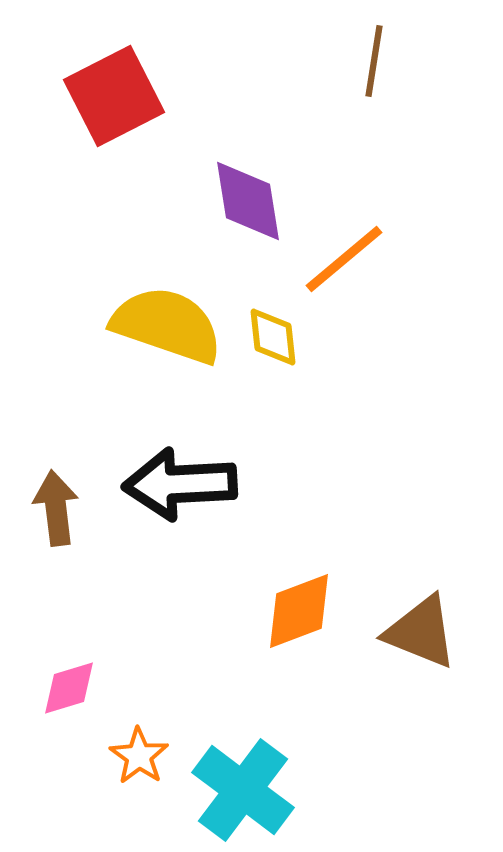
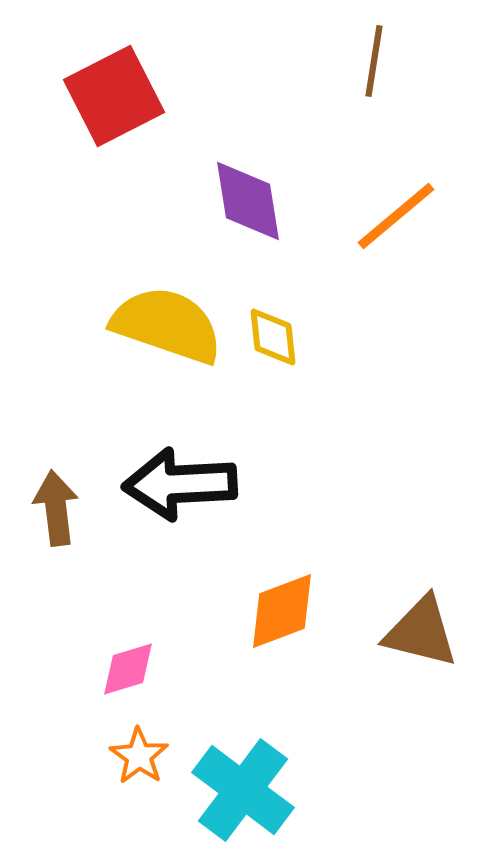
orange line: moved 52 px right, 43 px up
orange diamond: moved 17 px left
brown triangle: rotated 8 degrees counterclockwise
pink diamond: moved 59 px right, 19 px up
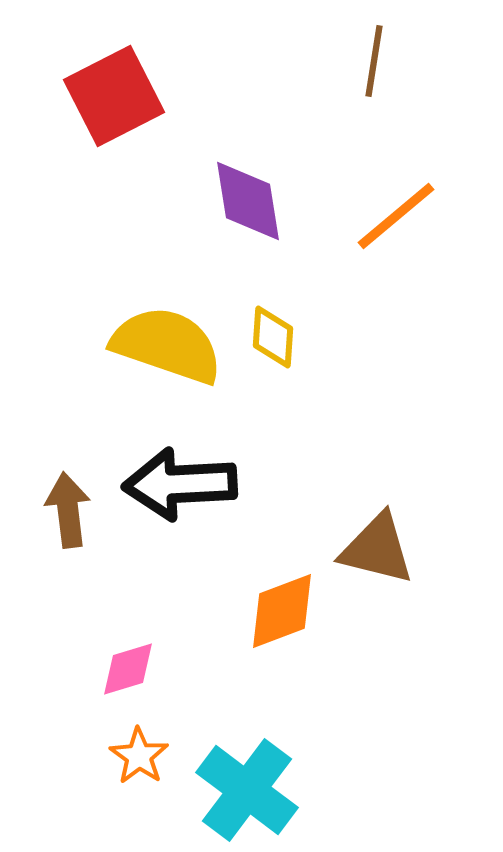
yellow semicircle: moved 20 px down
yellow diamond: rotated 10 degrees clockwise
brown arrow: moved 12 px right, 2 px down
brown triangle: moved 44 px left, 83 px up
cyan cross: moved 4 px right
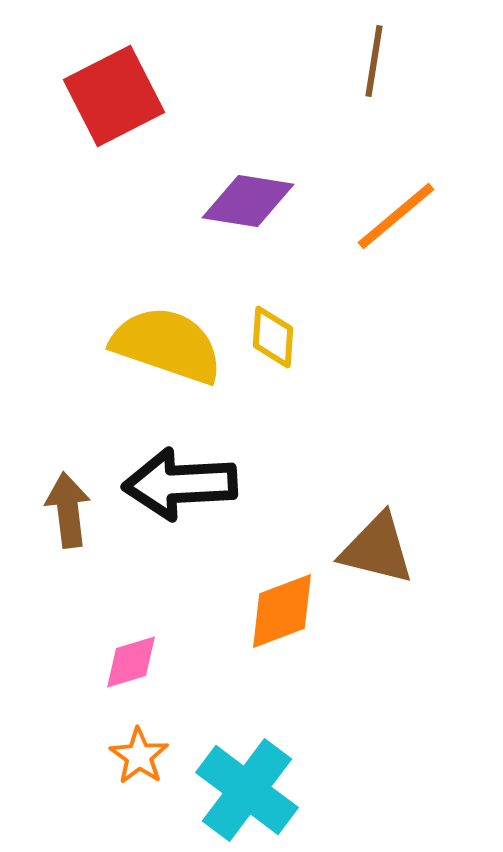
purple diamond: rotated 72 degrees counterclockwise
pink diamond: moved 3 px right, 7 px up
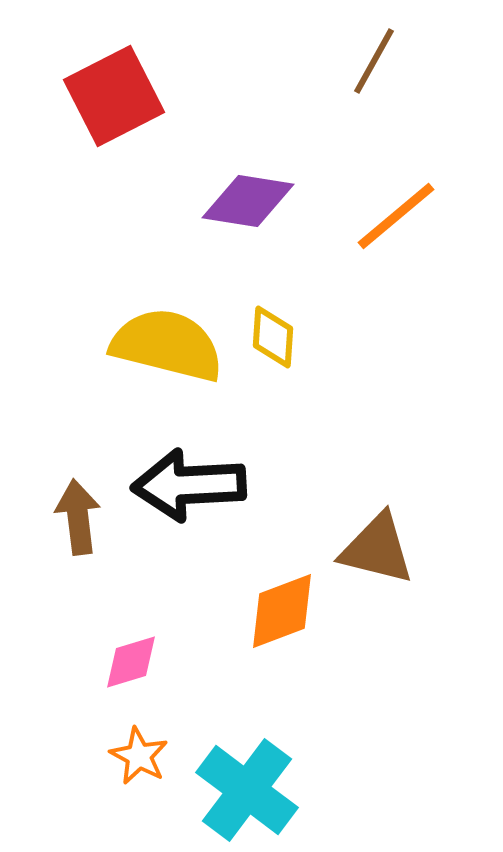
brown line: rotated 20 degrees clockwise
yellow semicircle: rotated 5 degrees counterclockwise
black arrow: moved 9 px right, 1 px down
brown arrow: moved 10 px right, 7 px down
orange star: rotated 6 degrees counterclockwise
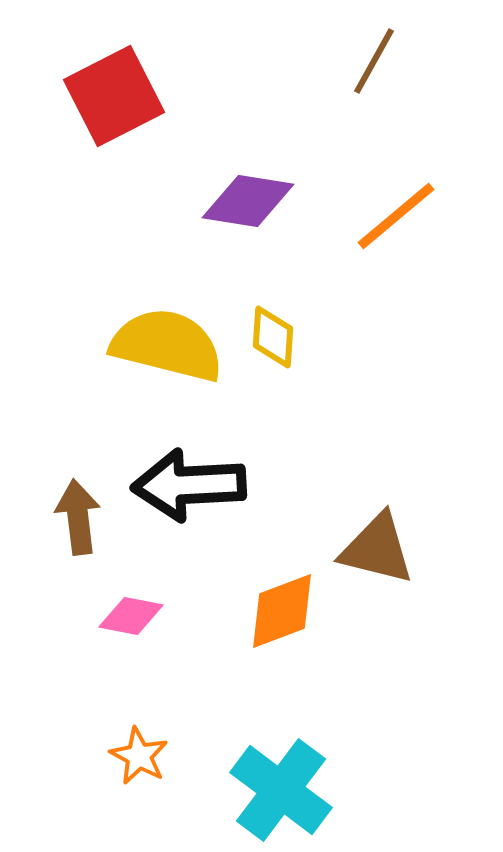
pink diamond: moved 46 px up; rotated 28 degrees clockwise
cyan cross: moved 34 px right
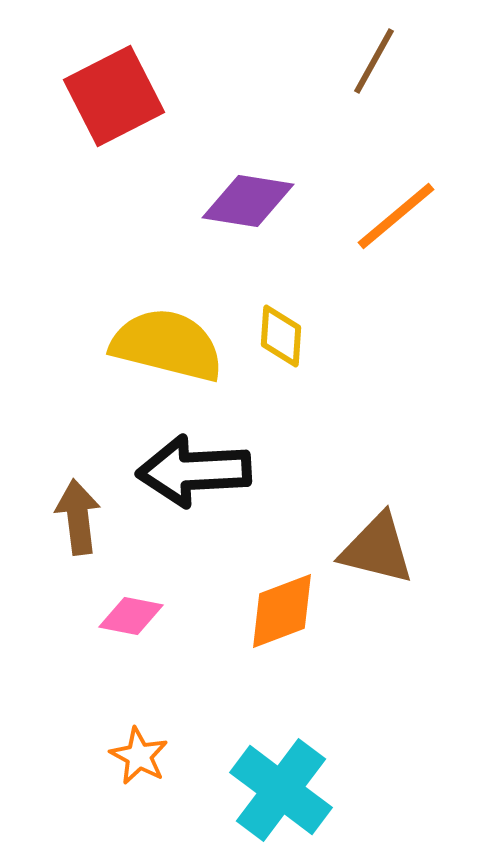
yellow diamond: moved 8 px right, 1 px up
black arrow: moved 5 px right, 14 px up
